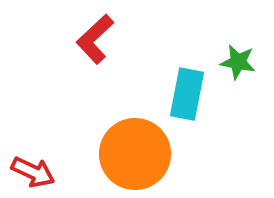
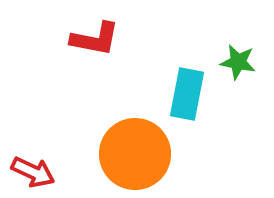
red L-shape: rotated 126 degrees counterclockwise
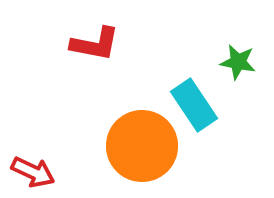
red L-shape: moved 5 px down
cyan rectangle: moved 7 px right, 11 px down; rotated 45 degrees counterclockwise
orange circle: moved 7 px right, 8 px up
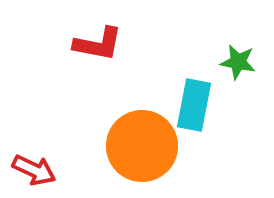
red L-shape: moved 3 px right
cyan rectangle: rotated 45 degrees clockwise
red arrow: moved 1 px right, 2 px up
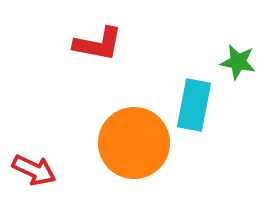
orange circle: moved 8 px left, 3 px up
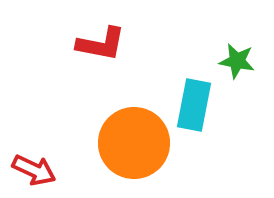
red L-shape: moved 3 px right
green star: moved 1 px left, 1 px up
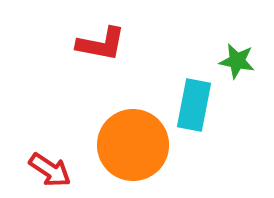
orange circle: moved 1 px left, 2 px down
red arrow: moved 16 px right; rotated 9 degrees clockwise
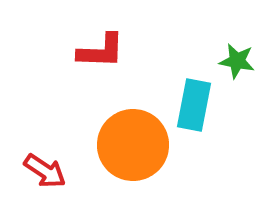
red L-shape: moved 7 px down; rotated 9 degrees counterclockwise
red arrow: moved 5 px left, 1 px down
